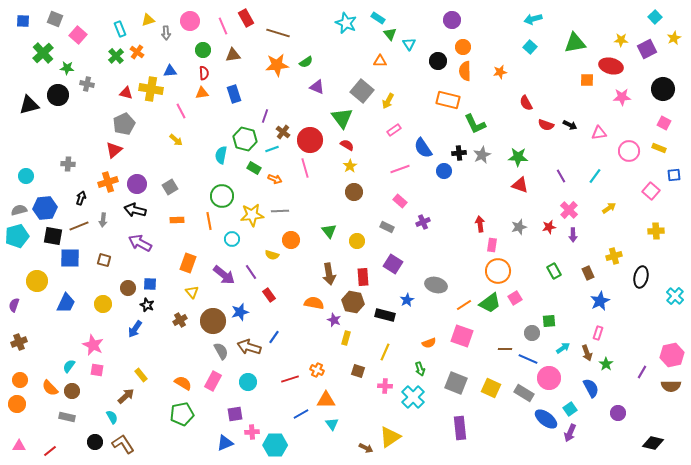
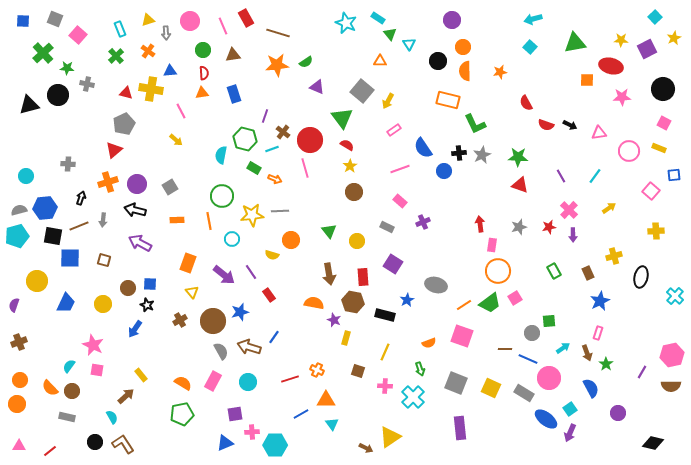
orange cross at (137, 52): moved 11 px right, 1 px up
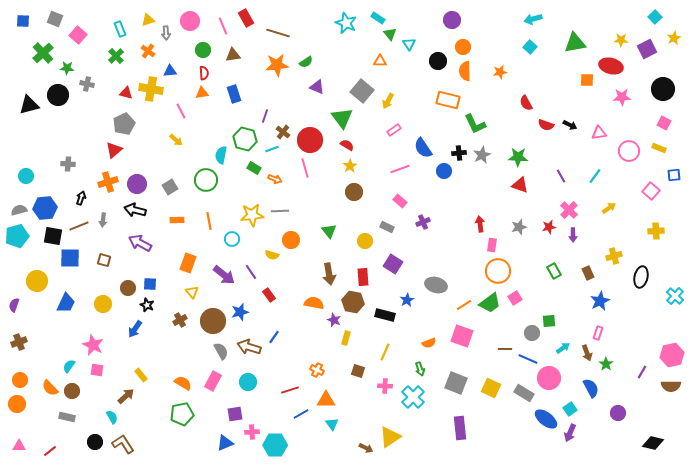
green circle at (222, 196): moved 16 px left, 16 px up
yellow circle at (357, 241): moved 8 px right
red line at (290, 379): moved 11 px down
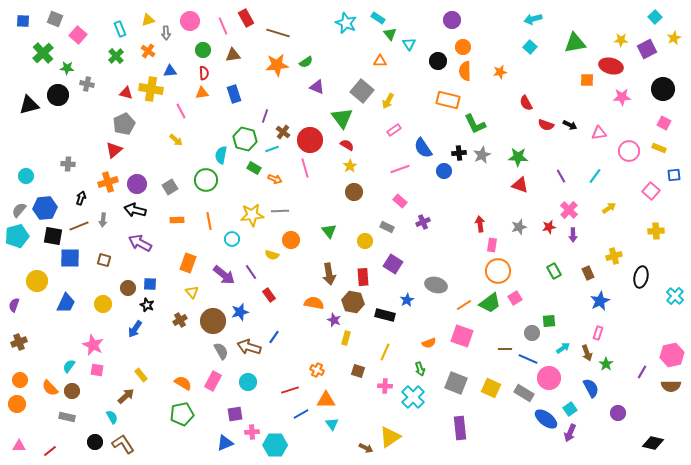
gray semicircle at (19, 210): rotated 35 degrees counterclockwise
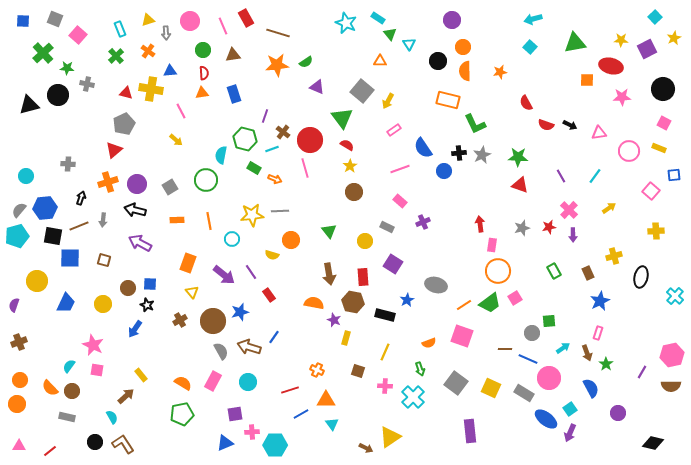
gray star at (519, 227): moved 3 px right, 1 px down
gray square at (456, 383): rotated 15 degrees clockwise
purple rectangle at (460, 428): moved 10 px right, 3 px down
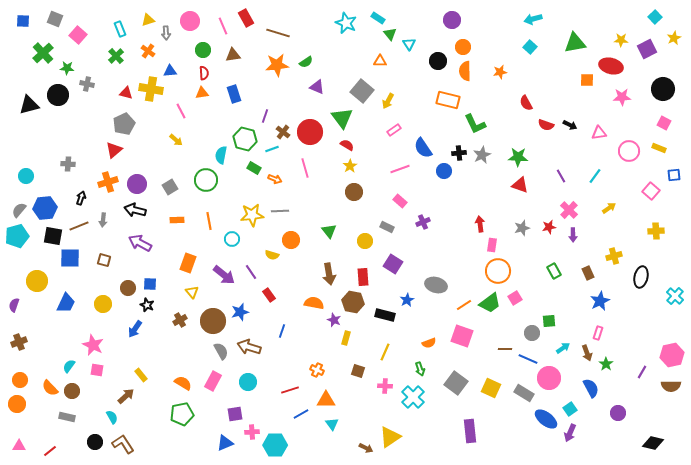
red circle at (310, 140): moved 8 px up
blue line at (274, 337): moved 8 px right, 6 px up; rotated 16 degrees counterclockwise
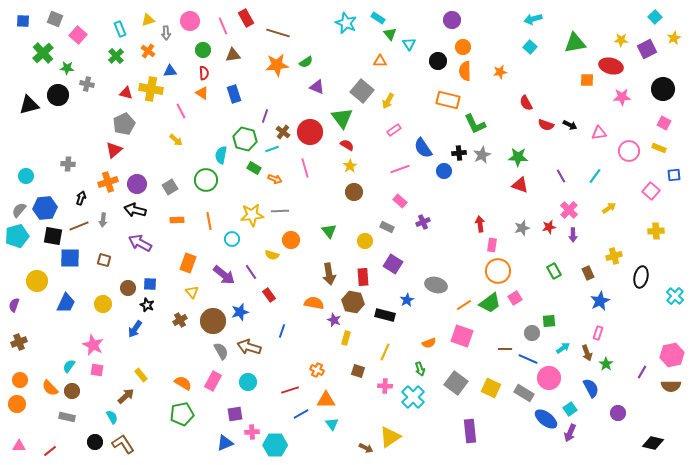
orange triangle at (202, 93): rotated 40 degrees clockwise
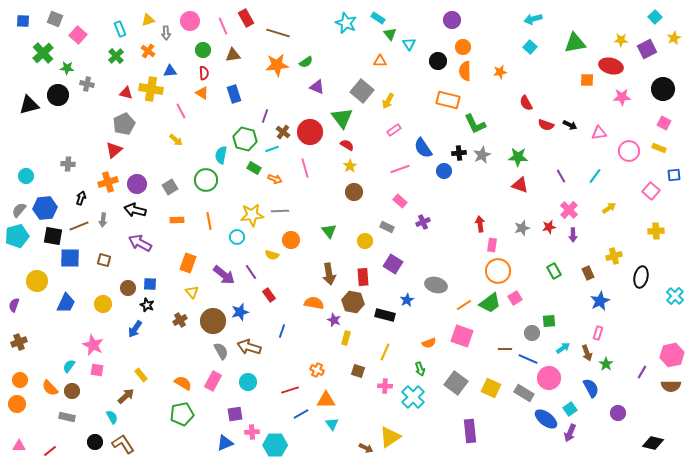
cyan circle at (232, 239): moved 5 px right, 2 px up
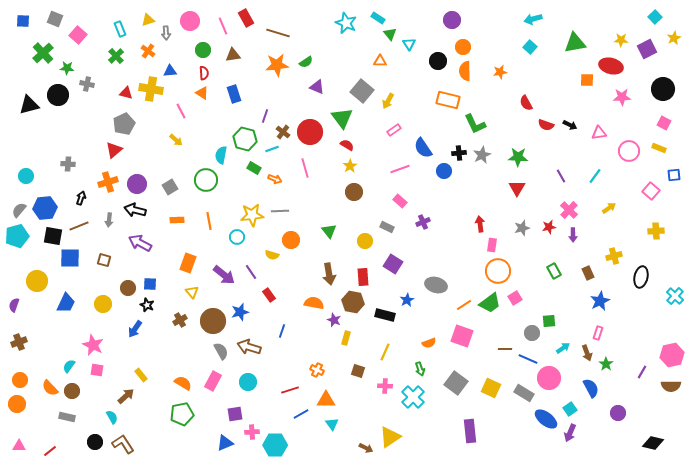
red triangle at (520, 185): moved 3 px left, 3 px down; rotated 42 degrees clockwise
gray arrow at (103, 220): moved 6 px right
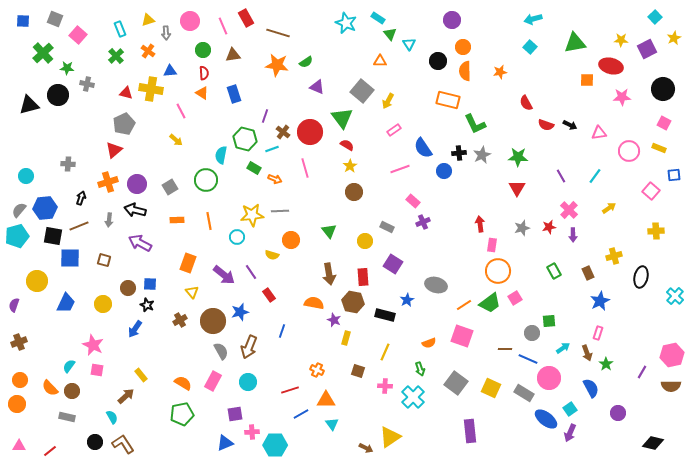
orange star at (277, 65): rotated 15 degrees clockwise
pink rectangle at (400, 201): moved 13 px right
brown arrow at (249, 347): rotated 85 degrees counterclockwise
